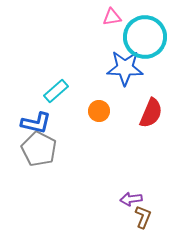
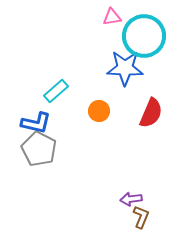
cyan circle: moved 1 px left, 1 px up
brown L-shape: moved 2 px left
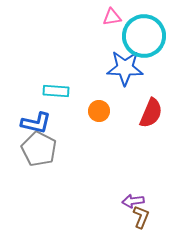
cyan rectangle: rotated 45 degrees clockwise
purple arrow: moved 2 px right, 2 px down
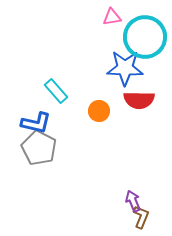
cyan circle: moved 1 px right, 1 px down
cyan rectangle: rotated 45 degrees clockwise
red semicircle: moved 12 px left, 13 px up; rotated 68 degrees clockwise
gray pentagon: moved 1 px up
purple arrow: rotated 75 degrees clockwise
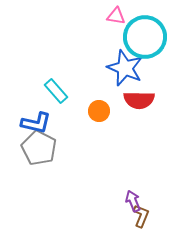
pink triangle: moved 4 px right, 1 px up; rotated 18 degrees clockwise
blue star: rotated 21 degrees clockwise
brown L-shape: moved 1 px up
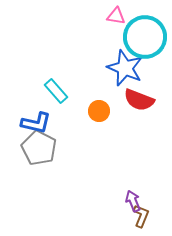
red semicircle: rotated 20 degrees clockwise
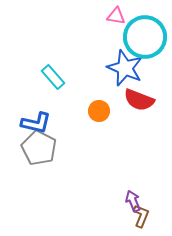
cyan rectangle: moved 3 px left, 14 px up
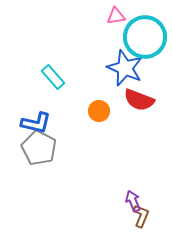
pink triangle: rotated 18 degrees counterclockwise
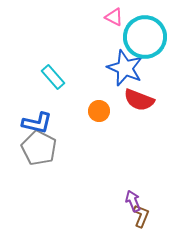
pink triangle: moved 2 px left, 1 px down; rotated 36 degrees clockwise
blue L-shape: moved 1 px right
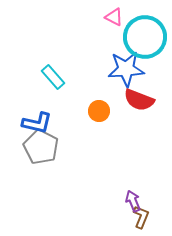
blue star: moved 1 px right, 1 px down; rotated 27 degrees counterclockwise
gray pentagon: moved 2 px right, 1 px up
brown L-shape: moved 1 px down
